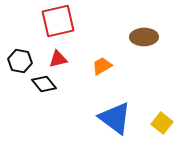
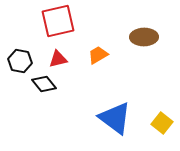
orange trapezoid: moved 4 px left, 11 px up
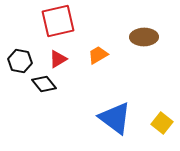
red triangle: rotated 18 degrees counterclockwise
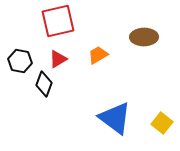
black diamond: rotated 60 degrees clockwise
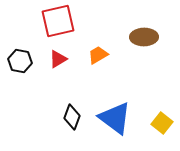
black diamond: moved 28 px right, 33 px down
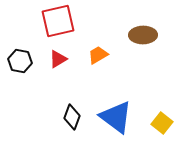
brown ellipse: moved 1 px left, 2 px up
blue triangle: moved 1 px right, 1 px up
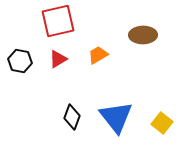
blue triangle: rotated 15 degrees clockwise
